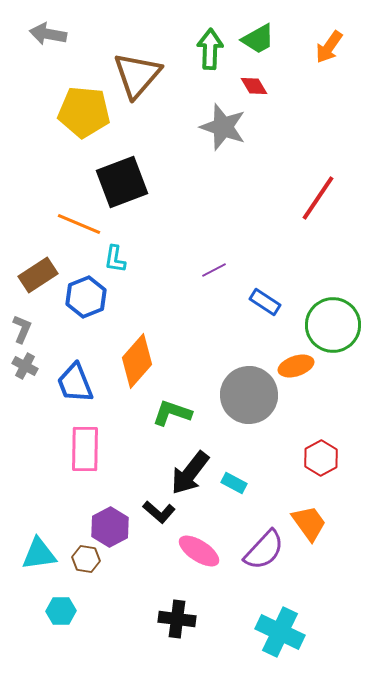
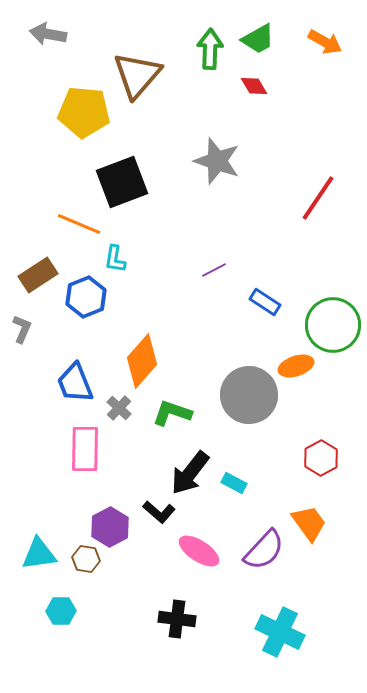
orange arrow: moved 4 px left, 5 px up; rotated 96 degrees counterclockwise
gray star: moved 6 px left, 34 px down
orange diamond: moved 5 px right
gray cross: moved 94 px right, 42 px down; rotated 15 degrees clockwise
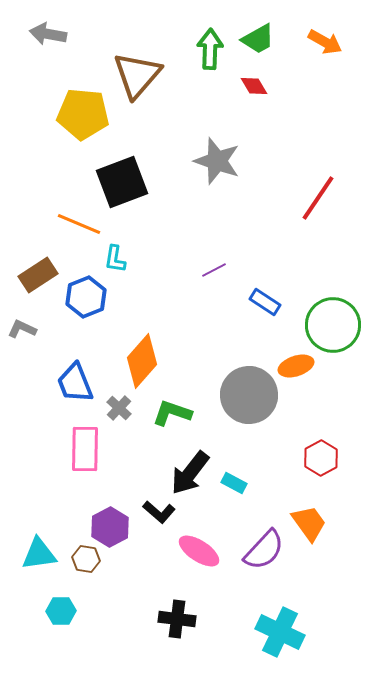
yellow pentagon: moved 1 px left, 2 px down
gray L-shape: rotated 88 degrees counterclockwise
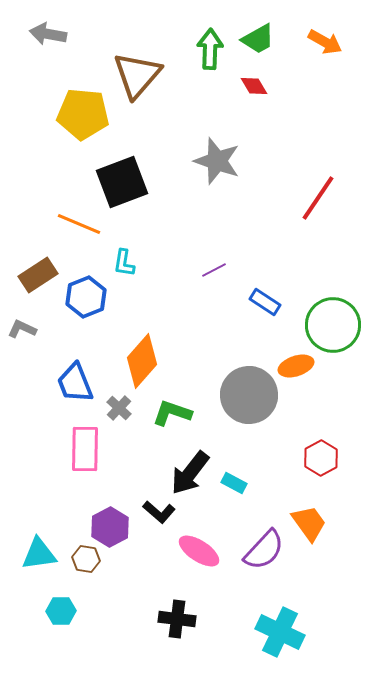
cyan L-shape: moved 9 px right, 4 px down
